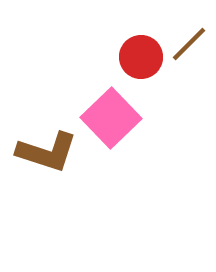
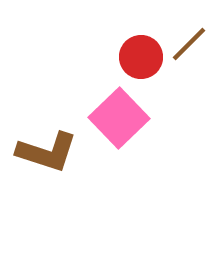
pink square: moved 8 px right
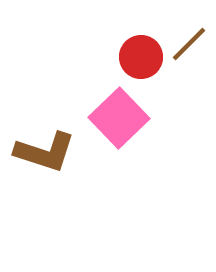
brown L-shape: moved 2 px left
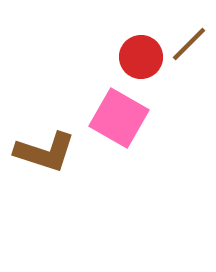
pink square: rotated 16 degrees counterclockwise
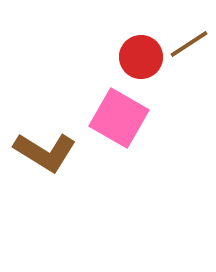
brown line: rotated 12 degrees clockwise
brown L-shape: rotated 14 degrees clockwise
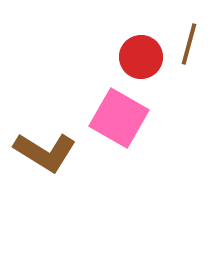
brown line: rotated 42 degrees counterclockwise
